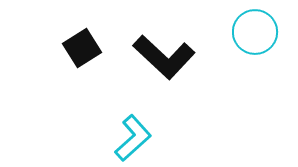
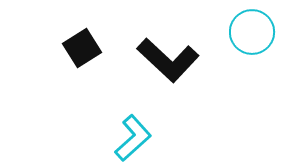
cyan circle: moved 3 px left
black L-shape: moved 4 px right, 3 px down
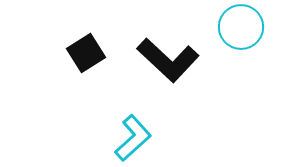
cyan circle: moved 11 px left, 5 px up
black square: moved 4 px right, 5 px down
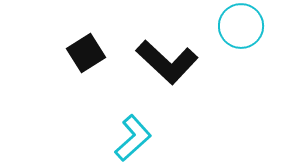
cyan circle: moved 1 px up
black L-shape: moved 1 px left, 2 px down
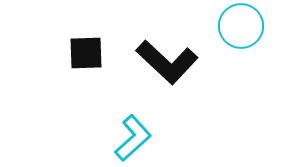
black square: rotated 30 degrees clockwise
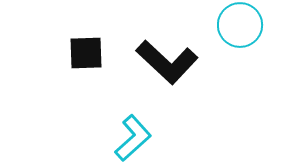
cyan circle: moved 1 px left, 1 px up
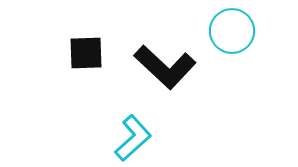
cyan circle: moved 8 px left, 6 px down
black L-shape: moved 2 px left, 5 px down
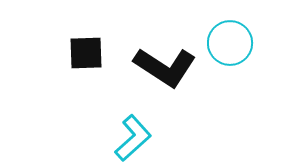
cyan circle: moved 2 px left, 12 px down
black L-shape: rotated 10 degrees counterclockwise
